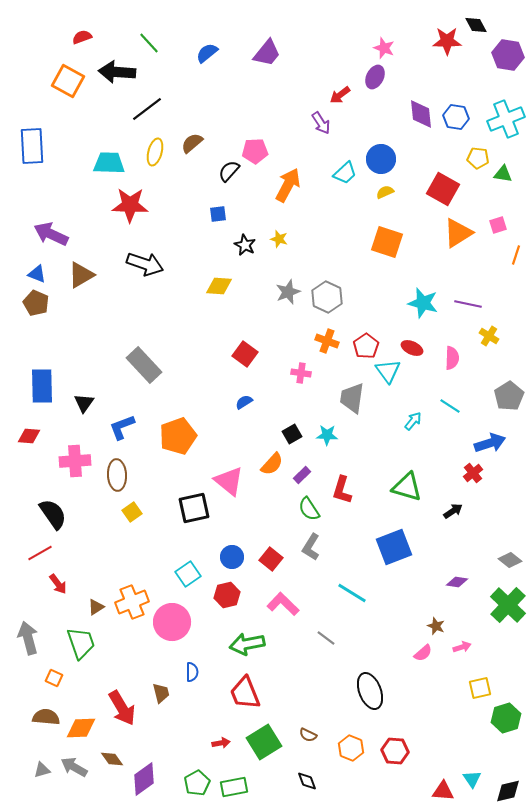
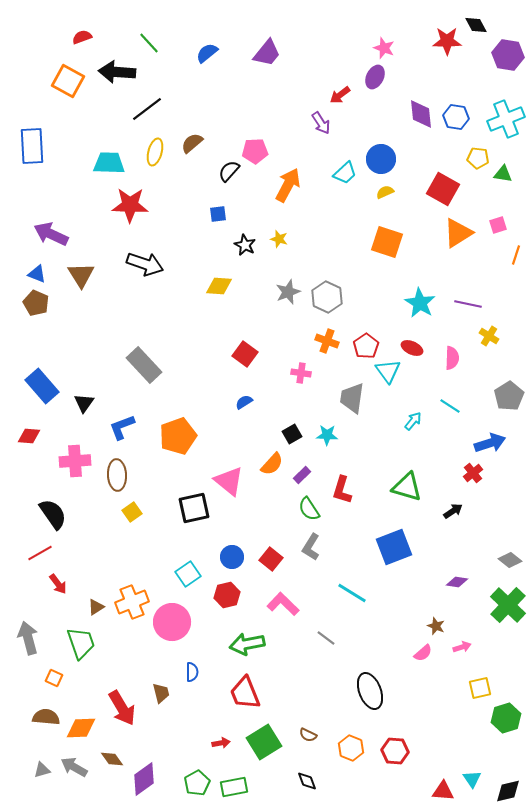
brown triangle at (81, 275): rotated 32 degrees counterclockwise
cyan star at (423, 303): moved 3 px left; rotated 16 degrees clockwise
blue rectangle at (42, 386): rotated 40 degrees counterclockwise
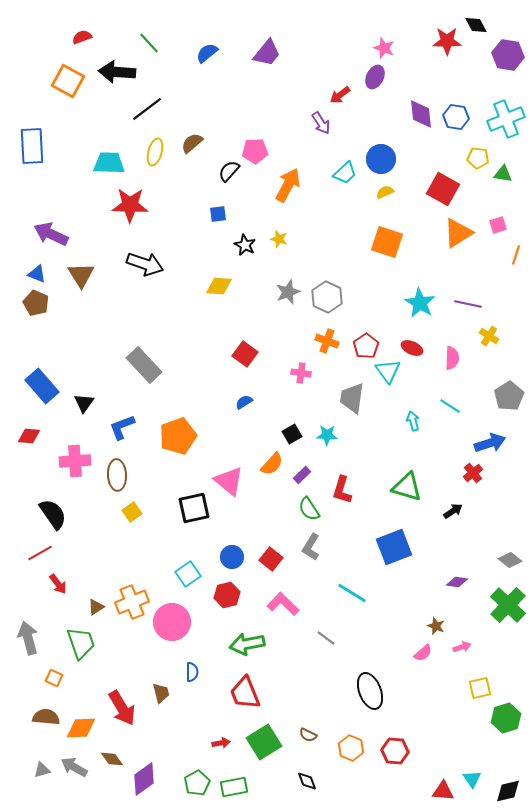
cyan arrow at (413, 421): rotated 54 degrees counterclockwise
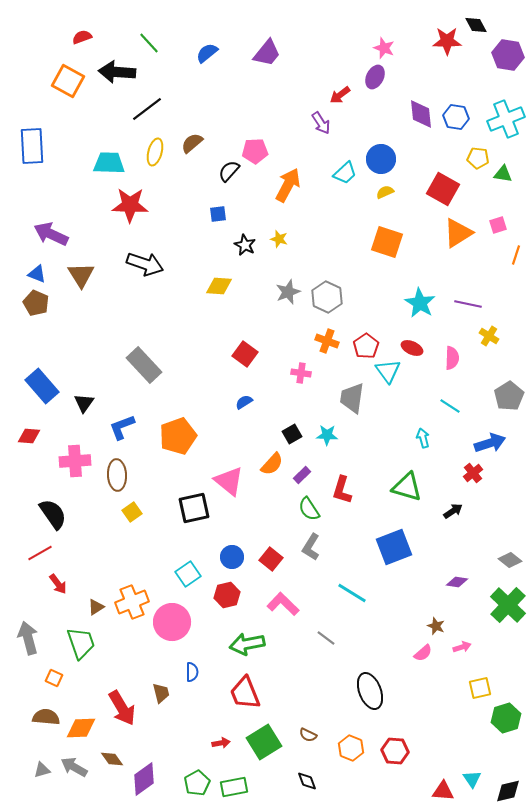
cyan arrow at (413, 421): moved 10 px right, 17 px down
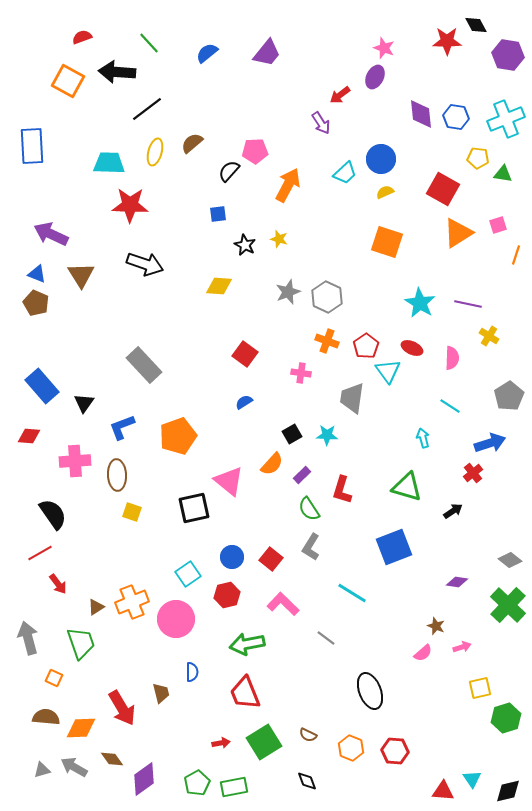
yellow square at (132, 512): rotated 36 degrees counterclockwise
pink circle at (172, 622): moved 4 px right, 3 px up
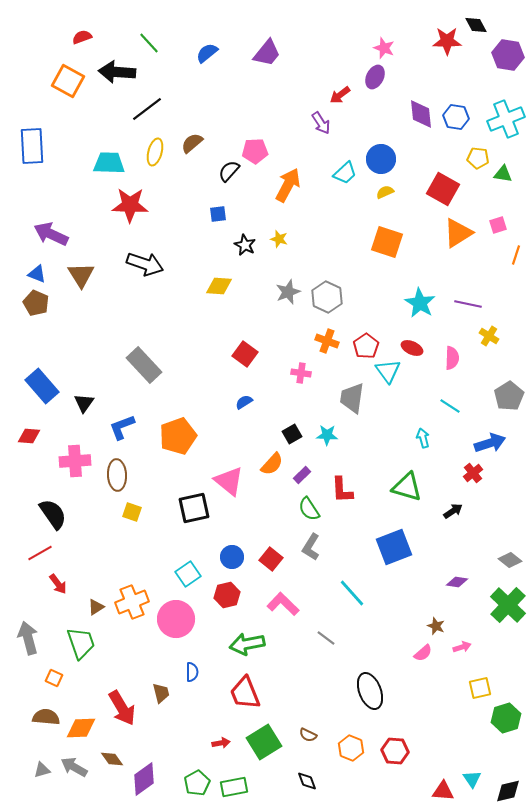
red L-shape at (342, 490): rotated 20 degrees counterclockwise
cyan line at (352, 593): rotated 16 degrees clockwise
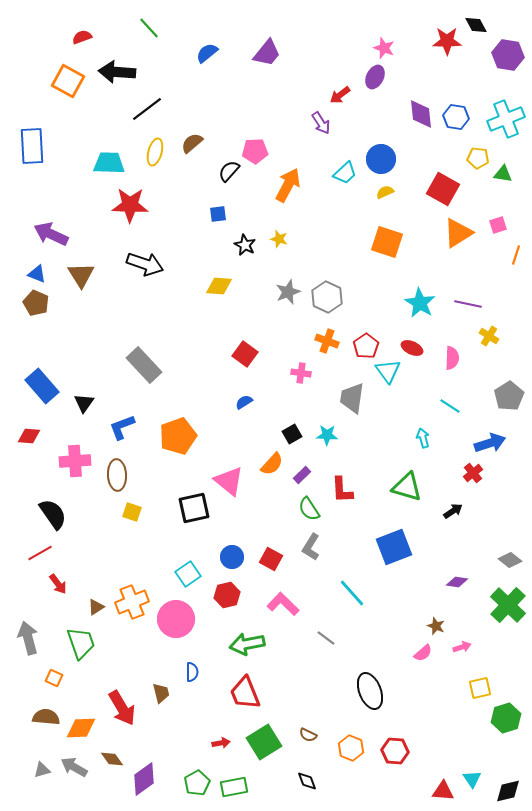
green line at (149, 43): moved 15 px up
red square at (271, 559): rotated 10 degrees counterclockwise
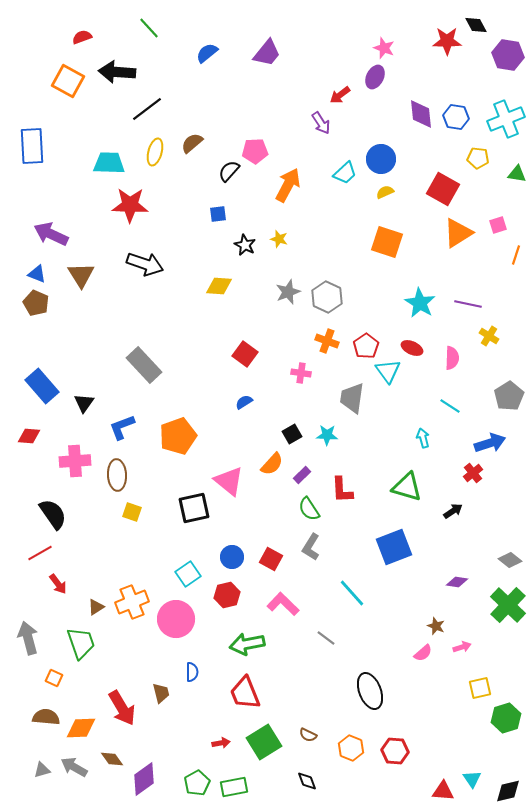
green triangle at (503, 174): moved 14 px right
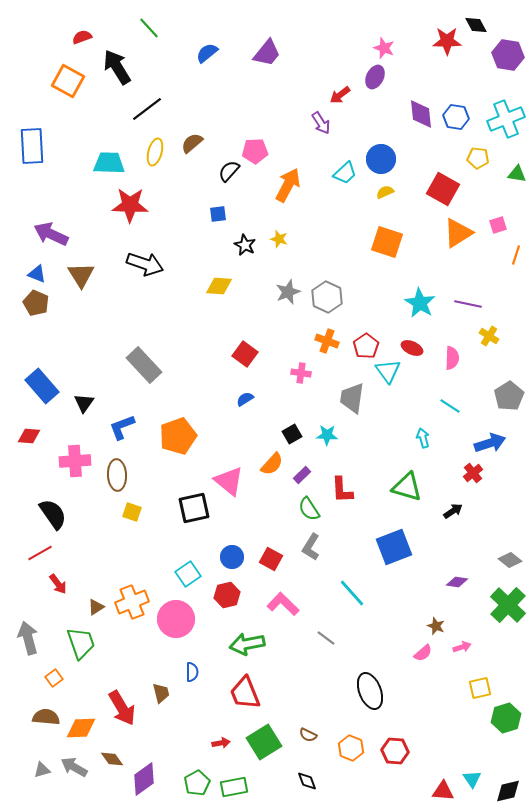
black arrow at (117, 72): moved 5 px up; rotated 54 degrees clockwise
blue semicircle at (244, 402): moved 1 px right, 3 px up
orange square at (54, 678): rotated 30 degrees clockwise
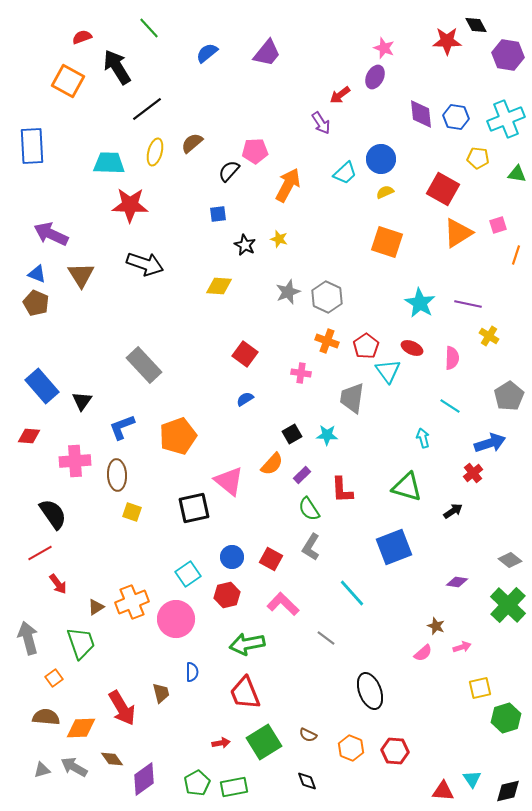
black triangle at (84, 403): moved 2 px left, 2 px up
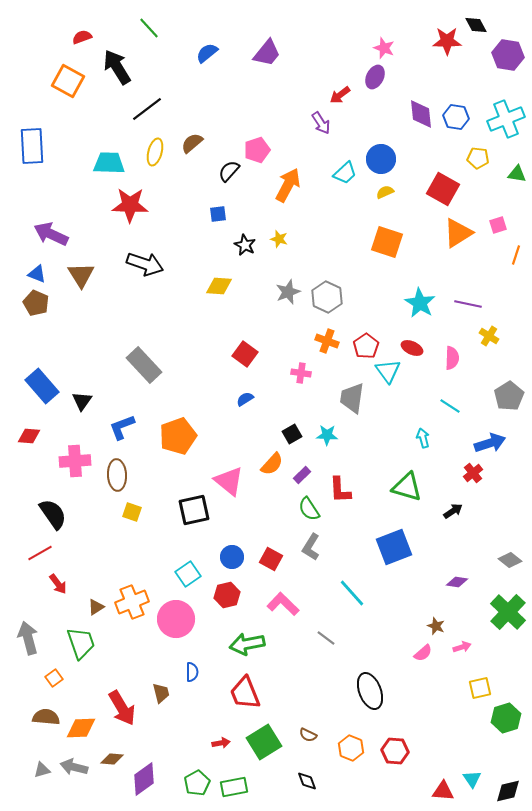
pink pentagon at (255, 151): moved 2 px right, 1 px up; rotated 15 degrees counterclockwise
red L-shape at (342, 490): moved 2 px left
black square at (194, 508): moved 2 px down
green cross at (508, 605): moved 7 px down
brown diamond at (112, 759): rotated 50 degrees counterclockwise
gray arrow at (74, 767): rotated 16 degrees counterclockwise
